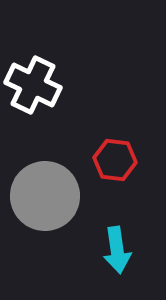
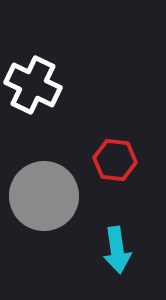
gray circle: moved 1 px left
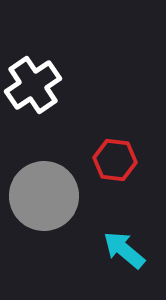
white cross: rotated 30 degrees clockwise
cyan arrow: moved 7 px right; rotated 138 degrees clockwise
